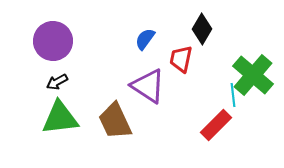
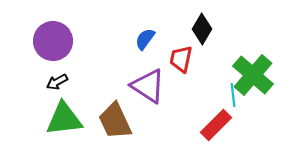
green triangle: moved 4 px right, 1 px down
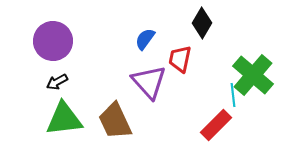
black diamond: moved 6 px up
red trapezoid: moved 1 px left
purple triangle: moved 1 px right, 4 px up; rotated 15 degrees clockwise
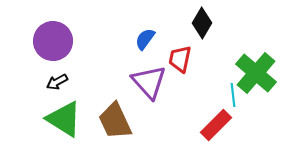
green cross: moved 3 px right, 2 px up
green triangle: rotated 39 degrees clockwise
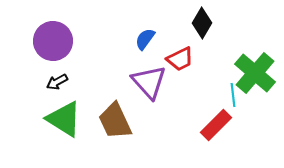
red trapezoid: rotated 128 degrees counterclockwise
green cross: moved 1 px left
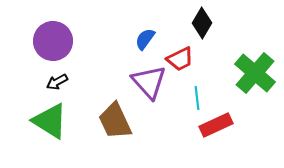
cyan line: moved 36 px left, 3 px down
green triangle: moved 14 px left, 2 px down
red rectangle: rotated 20 degrees clockwise
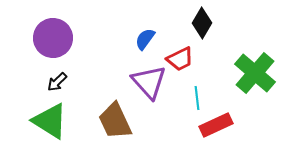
purple circle: moved 3 px up
black arrow: rotated 15 degrees counterclockwise
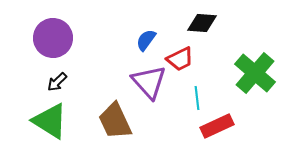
black diamond: rotated 64 degrees clockwise
blue semicircle: moved 1 px right, 1 px down
red rectangle: moved 1 px right, 1 px down
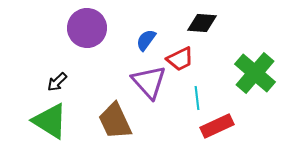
purple circle: moved 34 px right, 10 px up
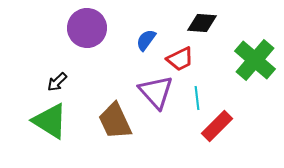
green cross: moved 13 px up
purple triangle: moved 7 px right, 10 px down
red rectangle: rotated 20 degrees counterclockwise
